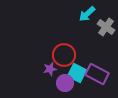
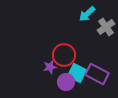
gray cross: rotated 18 degrees clockwise
purple star: moved 2 px up
purple circle: moved 1 px right, 1 px up
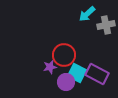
gray cross: moved 2 px up; rotated 24 degrees clockwise
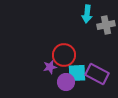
cyan arrow: rotated 42 degrees counterclockwise
cyan square: rotated 30 degrees counterclockwise
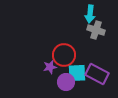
cyan arrow: moved 3 px right
gray cross: moved 10 px left, 5 px down; rotated 30 degrees clockwise
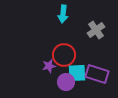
cyan arrow: moved 27 px left
gray cross: rotated 36 degrees clockwise
purple star: moved 1 px left, 1 px up
purple rectangle: rotated 10 degrees counterclockwise
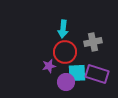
cyan arrow: moved 15 px down
gray cross: moved 3 px left, 12 px down; rotated 24 degrees clockwise
red circle: moved 1 px right, 3 px up
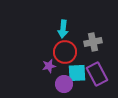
purple rectangle: rotated 45 degrees clockwise
purple circle: moved 2 px left, 2 px down
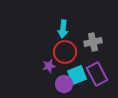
cyan square: moved 2 px down; rotated 18 degrees counterclockwise
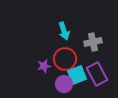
cyan arrow: moved 1 px right, 2 px down; rotated 24 degrees counterclockwise
red circle: moved 7 px down
purple star: moved 5 px left
